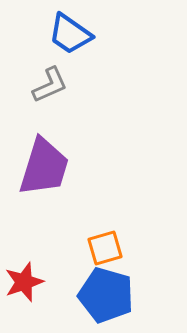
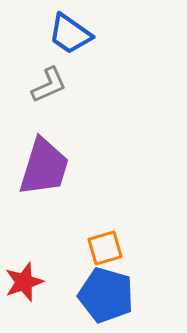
gray L-shape: moved 1 px left
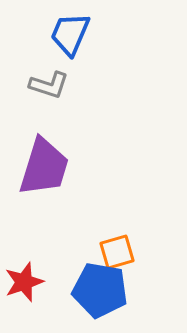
blue trapezoid: rotated 78 degrees clockwise
gray L-shape: rotated 42 degrees clockwise
orange square: moved 12 px right, 4 px down
blue pentagon: moved 6 px left, 5 px up; rotated 6 degrees counterclockwise
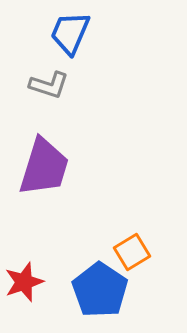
blue trapezoid: moved 1 px up
orange square: moved 15 px right; rotated 15 degrees counterclockwise
blue pentagon: rotated 24 degrees clockwise
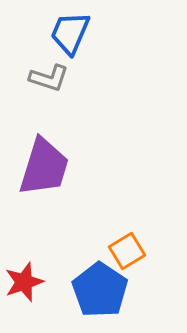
gray L-shape: moved 7 px up
orange square: moved 5 px left, 1 px up
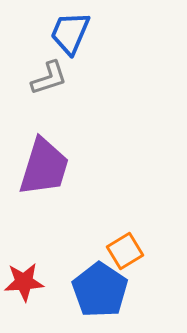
gray L-shape: rotated 36 degrees counterclockwise
orange square: moved 2 px left
red star: rotated 15 degrees clockwise
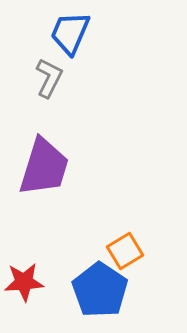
gray L-shape: rotated 45 degrees counterclockwise
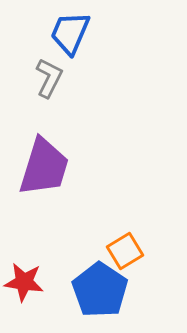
red star: rotated 12 degrees clockwise
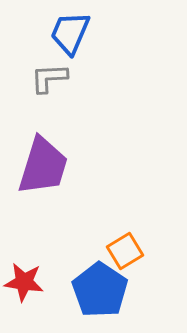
gray L-shape: rotated 120 degrees counterclockwise
purple trapezoid: moved 1 px left, 1 px up
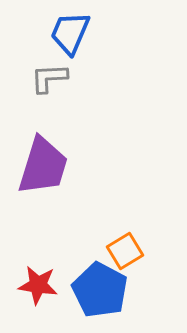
red star: moved 14 px right, 3 px down
blue pentagon: rotated 6 degrees counterclockwise
